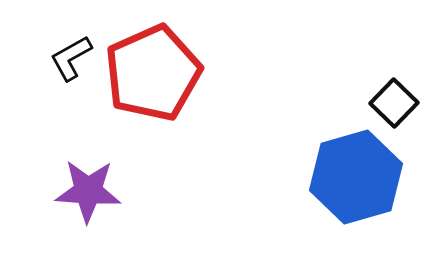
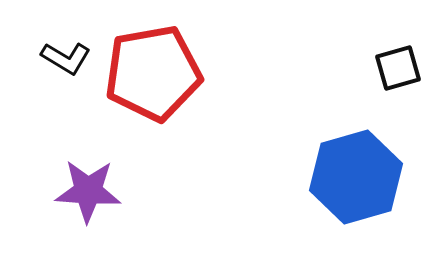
black L-shape: moved 5 px left; rotated 120 degrees counterclockwise
red pentagon: rotated 14 degrees clockwise
black square: moved 4 px right, 35 px up; rotated 30 degrees clockwise
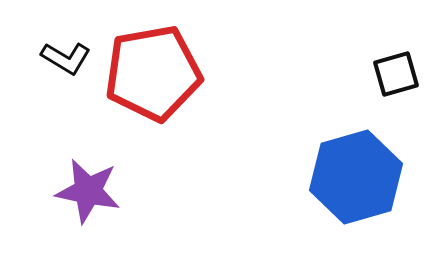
black square: moved 2 px left, 6 px down
purple star: rotated 8 degrees clockwise
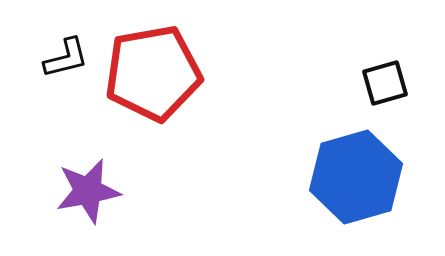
black L-shape: rotated 45 degrees counterclockwise
black square: moved 11 px left, 9 px down
purple star: rotated 22 degrees counterclockwise
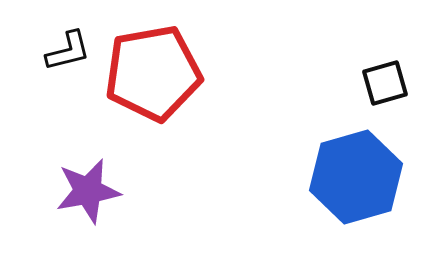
black L-shape: moved 2 px right, 7 px up
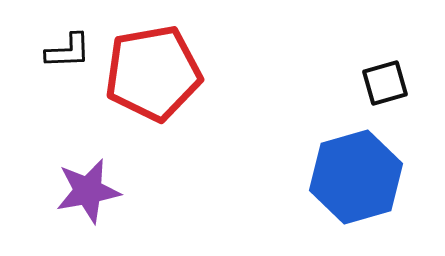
black L-shape: rotated 12 degrees clockwise
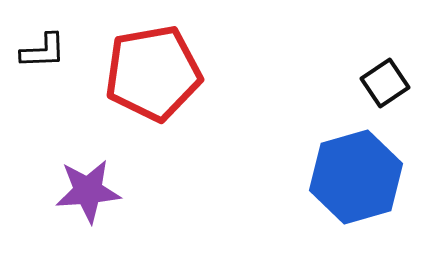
black L-shape: moved 25 px left
black square: rotated 18 degrees counterclockwise
purple star: rotated 6 degrees clockwise
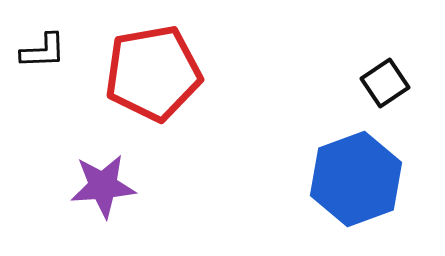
blue hexagon: moved 2 px down; rotated 4 degrees counterclockwise
purple star: moved 15 px right, 5 px up
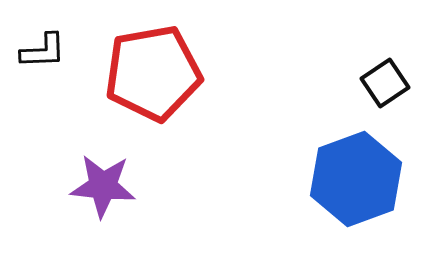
purple star: rotated 10 degrees clockwise
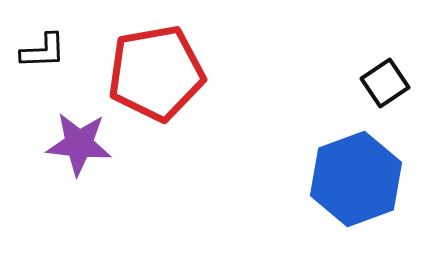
red pentagon: moved 3 px right
purple star: moved 24 px left, 42 px up
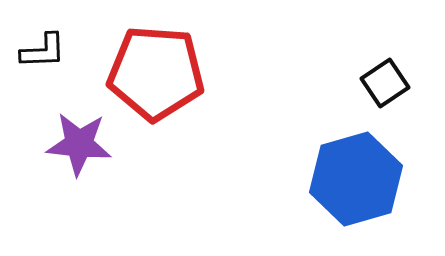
red pentagon: rotated 14 degrees clockwise
blue hexagon: rotated 4 degrees clockwise
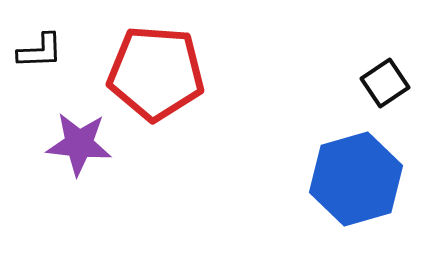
black L-shape: moved 3 px left
